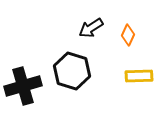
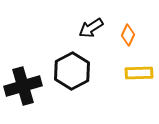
black hexagon: rotated 15 degrees clockwise
yellow rectangle: moved 3 px up
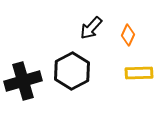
black arrow: rotated 15 degrees counterclockwise
black cross: moved 5 px up
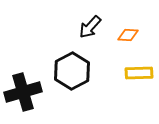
black arrow: moved 1 px left, 1 px up
orange diamond: rotated 70 degrees clockwise
black cross: moved 11 px down
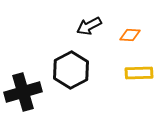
black arrow: moved 1 px left, 1 px up; rotated 20 degrees clockwise
orange diamond: moved 2 px right
black hexagon: moved 1 px left, 1 px up
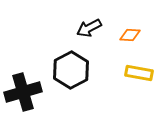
black arrow: moved 2 px down
yellow rectangle: rotated 12 degrees clockwise
